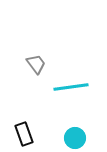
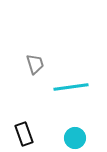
gray trapezoid: moved 1 px left; rotated 20 degrees clockwise
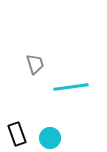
black rectangle: moved 7 px left
cyan circle: moved 25 px left
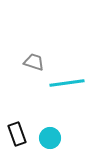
gray trapezoid: moved 1 px left, 2 px up; rotated 55 degrees counterclockwise
cyan line: moved 4 px left, 4 px up
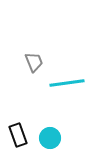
gray trapezoid: rotated 50 degrees clockwise
black rectangle: moved 1 px right, 1 px down
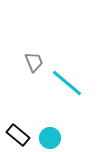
cyan line: rotated 48 degrees clockwise
black rectangle: rotated 30 degrees counterclockwise
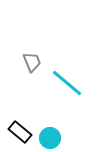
gray trapezoid: moved 2 px left
black rectangle: moved 2 px right, 3 px up
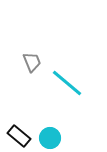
black rectangle: moved 1 px left, 4 px down
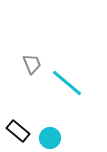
gray trapezoid: moved 2 px down
black rectangle: moved 1 px left, 5 px up
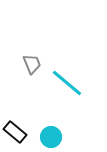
black rectangle: moved 3 px left, 1 px down
cyan circle: moved 1 px right, 1 px up
